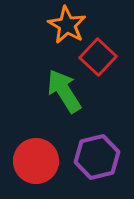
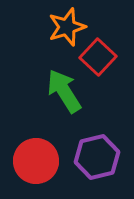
orange star: moved 2 px down; rotated 24 degrees clockwise
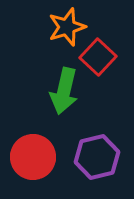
green arrow: rotated 135 degrees counterclockwise
red circle: moved 3 px left, 4 px up
